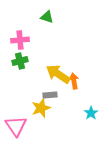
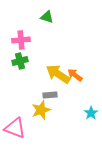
pink cross: moved 1 px right
orange arrow: moved 1 px right, 6 px up; rotated 42 degrees counterclockwise
yellow star: moved 2 px down
pink triangle: moved 1 px left, 2 px down; rotated 35 degrees counterclockwise
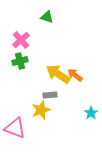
pink cross: rotated 36 degrees counterclockwise
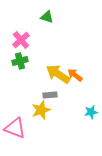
cyan star: moved 1 px up; rotated 24 degrees clockwise
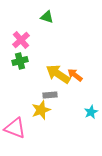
cyan star: rotated 16 degrees counterclockwise
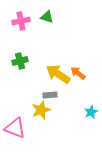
pink cross: moved 19 px up; rotated 30 degrees clockwise
orange arrow: moved 3 px right, 2 px up
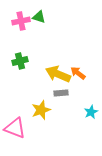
green triangle: moved 8 px left
yellow arrow: rotated 10 degrees counterclockwise
gray rectangle: moved 11 px right, 2 px up
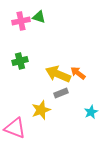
gray rectangle: rotated 16 degrees counterclockwise
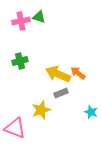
cyan star: rotated 24 degrees counterclockwise
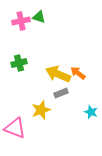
green cross: moved 1 px left, 2 px down
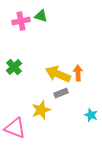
green triangle: moved 2 px right, 1 px up
green cross: moved 5 px left, 4 px down; rotated 28 degrees counterclockwise
orange arrow: rotated 49 degrees clockwise
cyan star: moved 3 px down
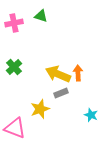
pink cross: moved 7 px left, 2 px down
yellow star: moved 1 px left, 1 px up
